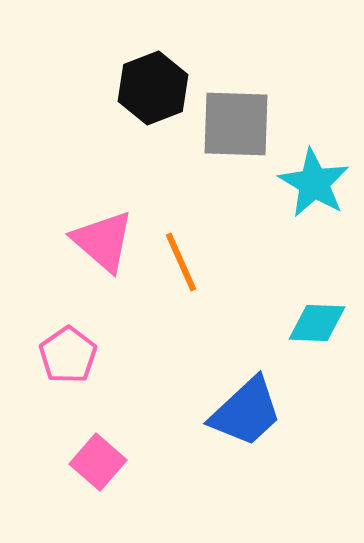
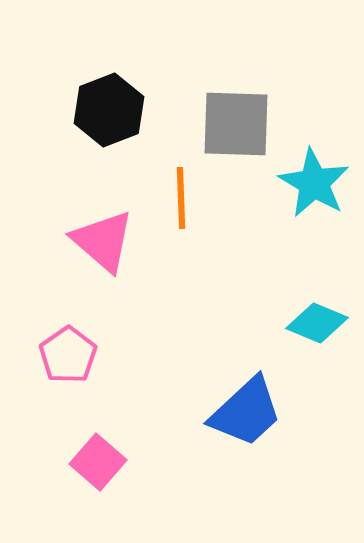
black hexagon: moved 44 px left, 22 px down
orange line: moved 64 px up; rotated 22 degrees clockwise
cyan diamond: rotated 20 degrees clockwise
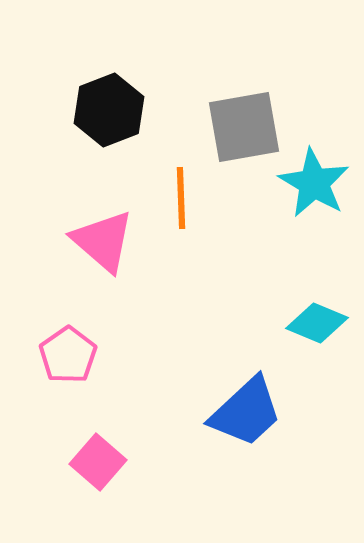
gray square: moved 8 px right, 3 px down; rotated 12 degrees counterclockwise
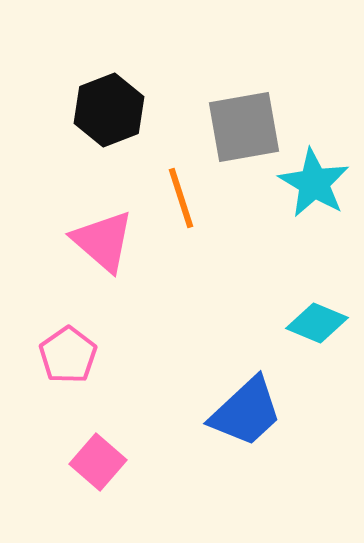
orange line: rotated 16 degrees counterclockwise
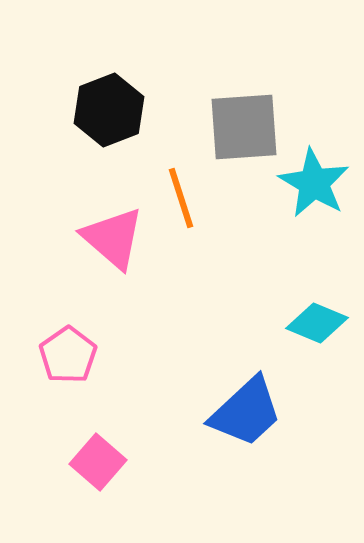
gray square: rotated 6 degrees clockwise
pink triangle: moved 10 px right, 3 px up
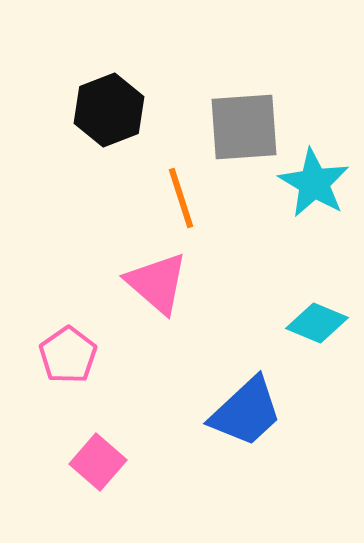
pink triangle: moved 44 px right, 45 px down
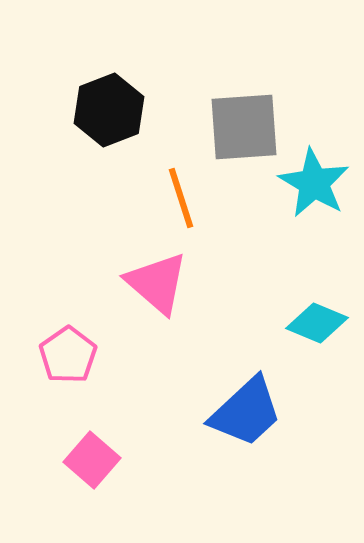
pink square: moved 6 px left, 2 px up
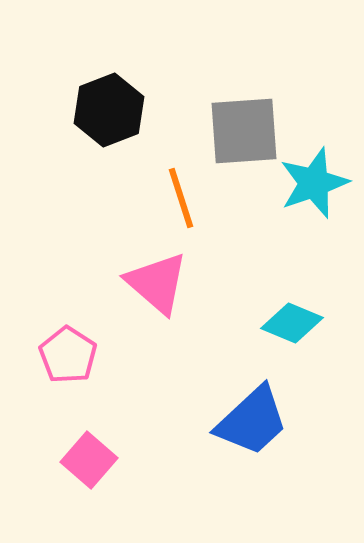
gray square: moved 4 px down
cyan star: rotated 22 degrees clockwise
cyan diamond: moved 25 px left
pink pentagon: rotated 4 degrees counterclockwise
blue trapezoid: moved 6 px right, 9 px down
pink square: moved 3 px left
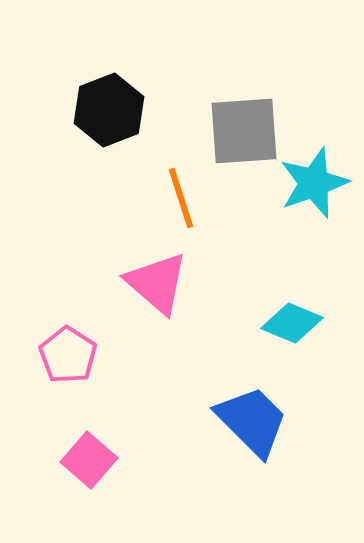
blue trapezoid: rotated 92 degrees counterclockwise
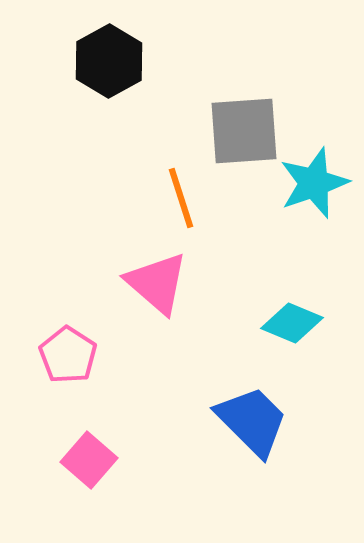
black hexagon: moved 49 px up; rotated 8 degrees counterclockwise
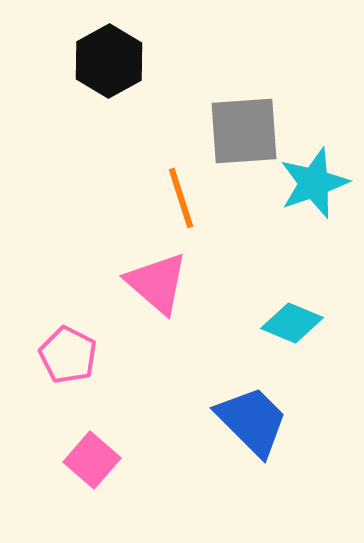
pink pentagon: rotated 6 degrees counterclockwise
pink square: moved 3 px right
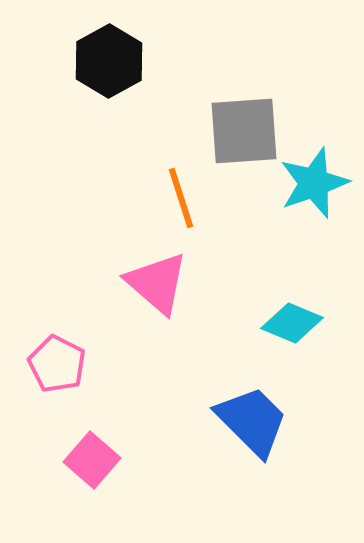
pink pentagon: moved 11 px left, 9 px down
